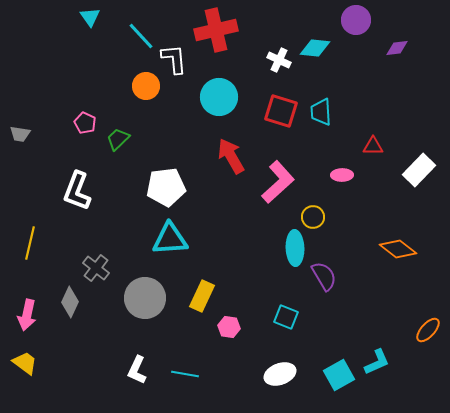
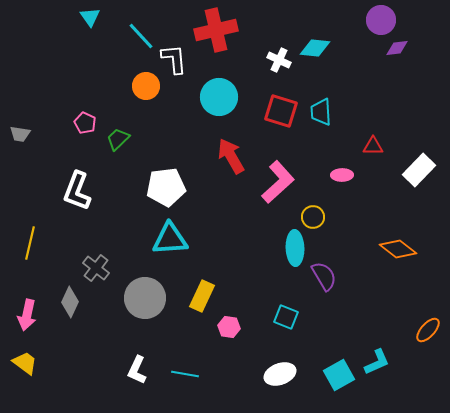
purple circle at (356, 20): moved 25 px right
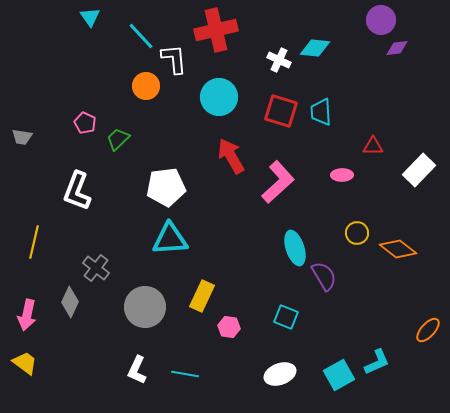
gray trapezoid at (20, 134): moved 2 px right, 3 px down
yellow circle at (313, 217): moved 44 px right, 16 px down
yellow line at (30, 243): moved 4 px right, 1 px up
cyan ellipse at (295, 248): rotated 16 degrees counterclockwise
gray circle at (145, 298): moved 9 px down
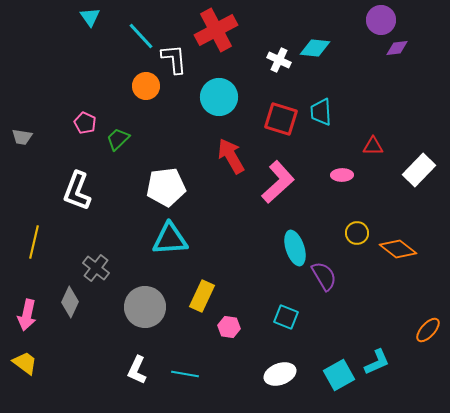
red cross at (216, 30): rotated 15 degrees counterclockwise
red square at (281, 111): moved 8 px down
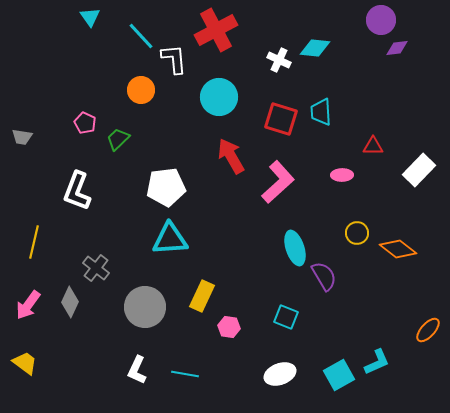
orange circle at (146, 86): moved 5 px left, 4 px down
pink arrow at (27, 315): moved 1 px right, 10 px up; rotated 24 degrees clockwise
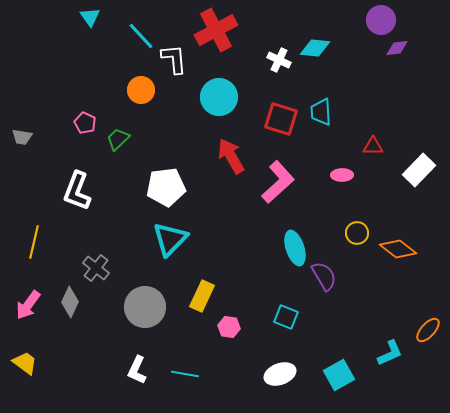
cyan triangle at (170, 239): rotated 42 degrees counterclockwise
cyan L-shape at (377, 362): moved 13 px right, 9 px up
